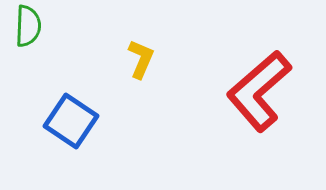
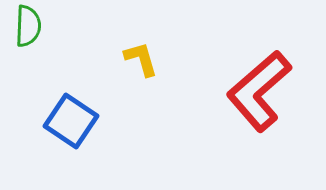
yellow L-shape: rotated 39 degrees counterclockwise
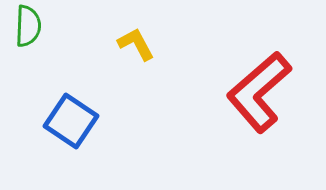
yellow L-shape: moved 5 px left, 15 px up; rotated 12 degrees counterclockwise
red L-shape: moved 1 px down
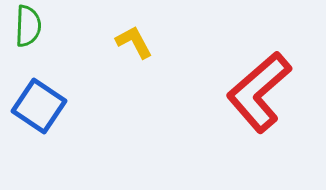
yellow L-shape: moved 2 px left, 2 px up
blue square: moved 32 px left, 15 px up
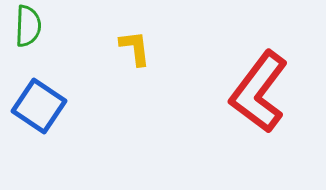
yellow L-shape: moved 1 px right, 6 px down; rotated 21 degrees clockwise
red L-shape: rotated 12 degrees counterclockwise
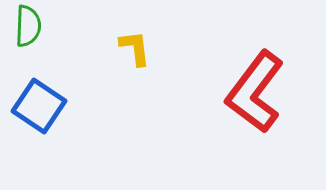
red L-shape: moved 4 px left
